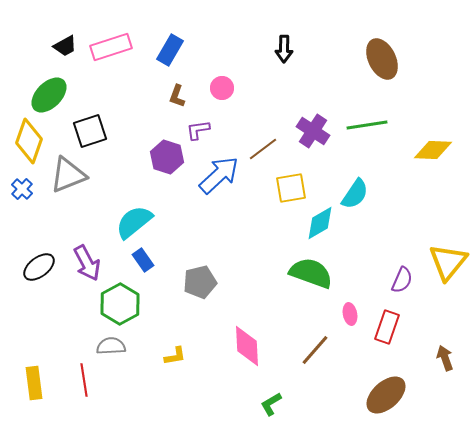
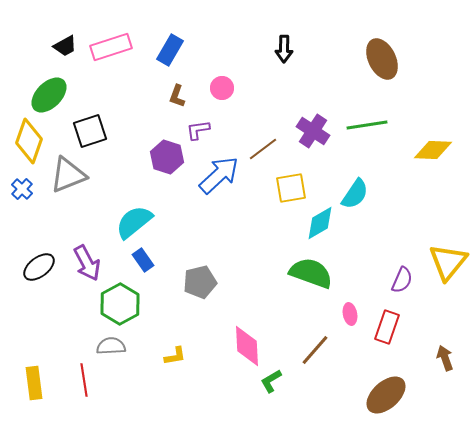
green L-shape at (271, 404): moved 23 px up
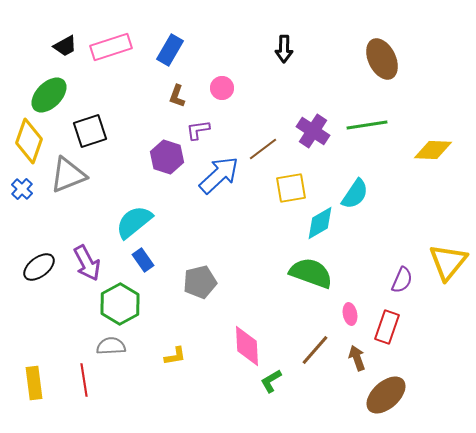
brown arrow at (445, 358): moved 88 px left
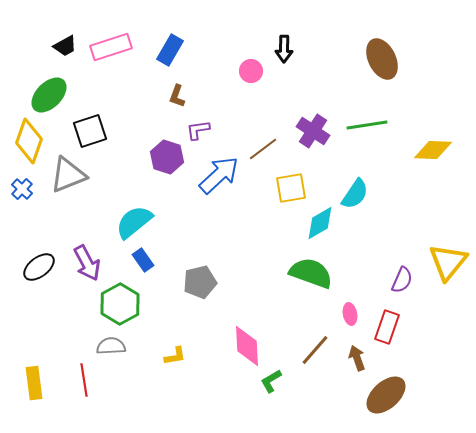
pink circle at (222, 88): moved 29 px right, 17 px up
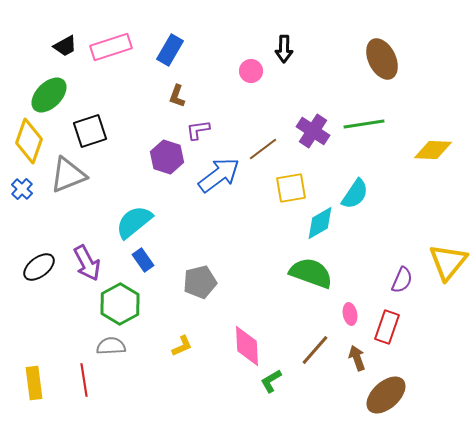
green line at (367, 125): moved 3 px left, 1 px up
blue arrow at (219, 175): rotated 6 degrees clockwise
yellow L-shape at (175, 356): moved 7 px right, 10 px up; rotated 15 degrees counterclockwise
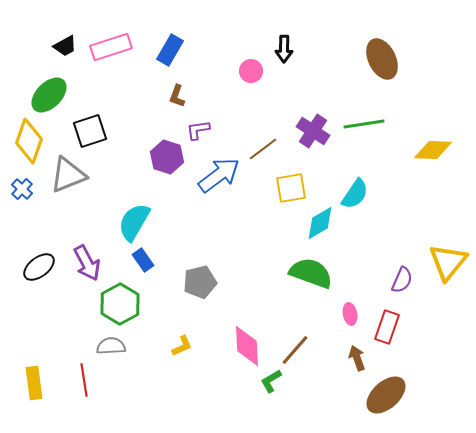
cyan semicircle at (134, 222): rotated 21 degrees counterclockwise
brown line at (315, 350): moved 20 px left
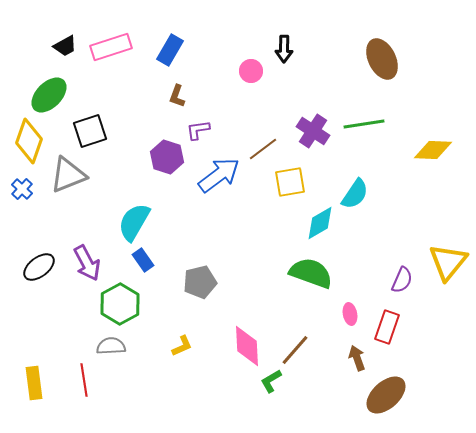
yellow square at (291, 188): moved 1 px left, 6 px up
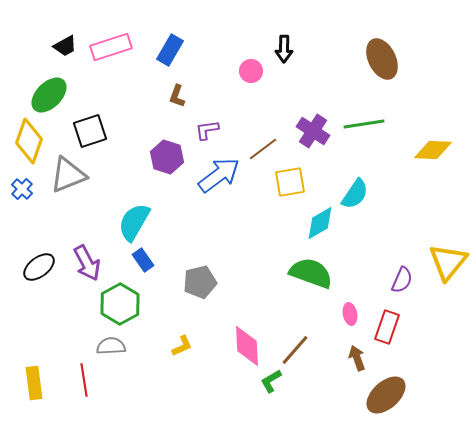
purple L-shape at (198, 130): moved 9 px right
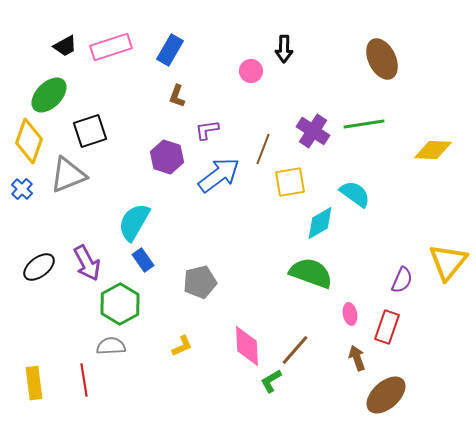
brown line at (263, 149): rotated 32 degrees counterclockwise
cyan semicircle at (355, 194): rotated 88 degrees counterclockwise
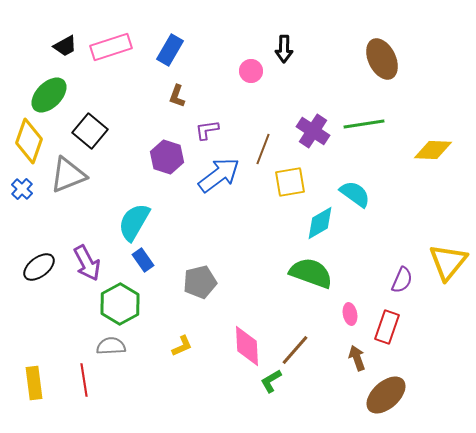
black square at (90, 131): rotated 32 degrees counterclockwise
